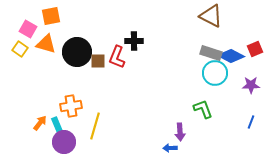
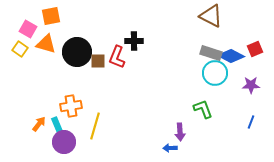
orange arrow: moved 1 px left, 1 px down
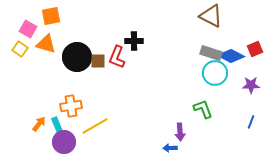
black circle: moved 5 px down
yellow line: rotated 44 degrees clockwise
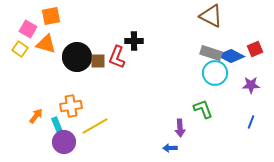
orange arrow: moved 3 px left, 8 px up
purple arrow: moved 4 px up
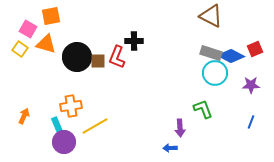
orange arrow: moved 12 px left; rotated 14 degrees counterclockwise
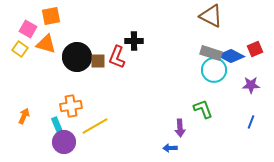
cyan circle: moved 1 px left, 3 px up
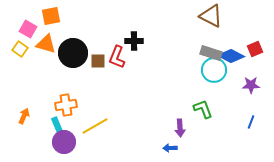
black circle: moved 4 px left, 4 px up
orange cross: moved 5 px left, 1 px up
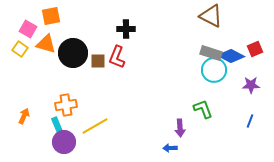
black cross: moved 8 px left, 12 px up
blue line: moved 1 px left, 1 px up
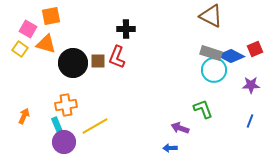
black circle: moved 10 px down
purple arrow: rotated 114 degrees clockwise
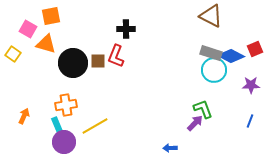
yellow square: moved 7 px left, 5 px down
red L-shape: moved 1 px left, 1 px up
purple arrow: moved 15 px right, 5 px up; rotated 114 degrees clockwise
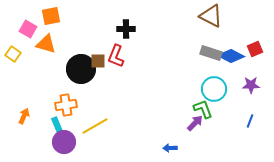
black circle: moved 8 px right, 6 px down
cyan circle: moved 19 px down
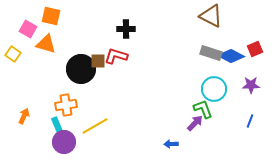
orange square: rotated 24 degrees clockwise
red L-shape: rotated 85 degrees clockwise
blue arrow: moved 1 px right, 4 px up
